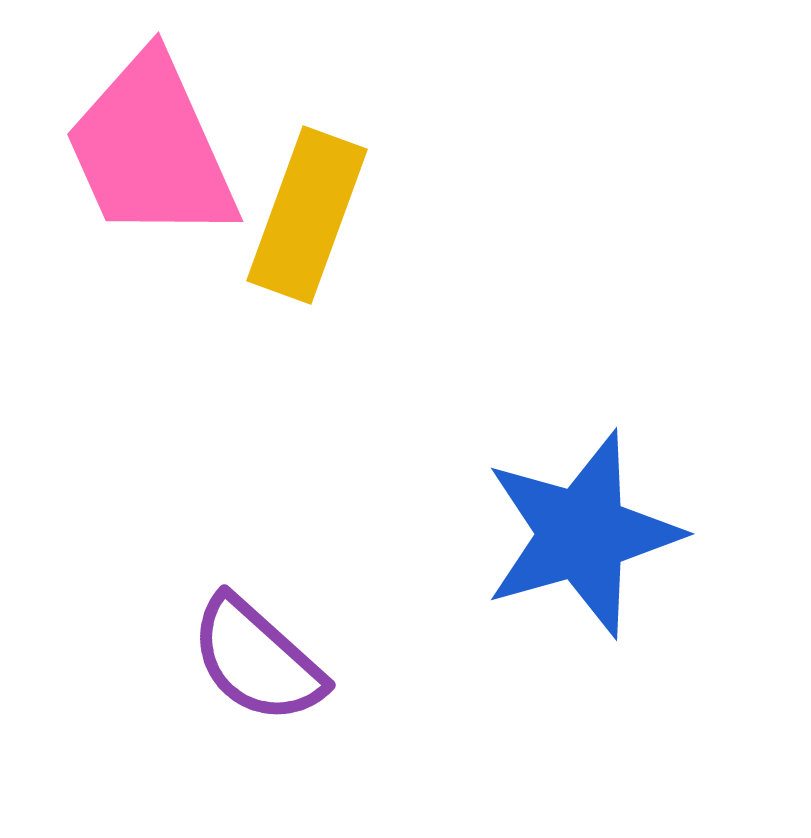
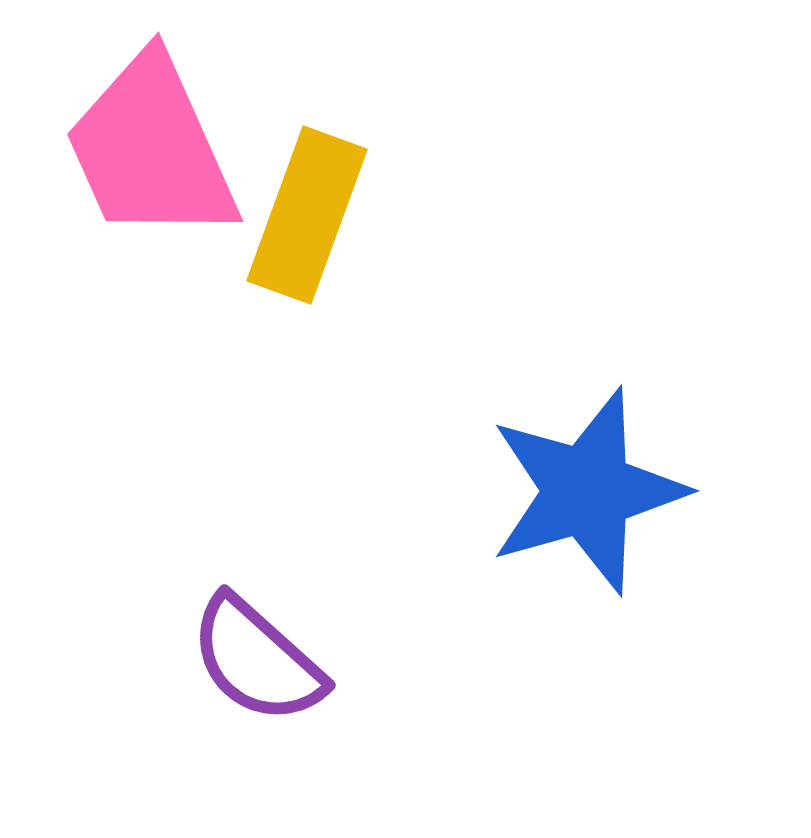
blue star: moved 5 px right, 43 px up
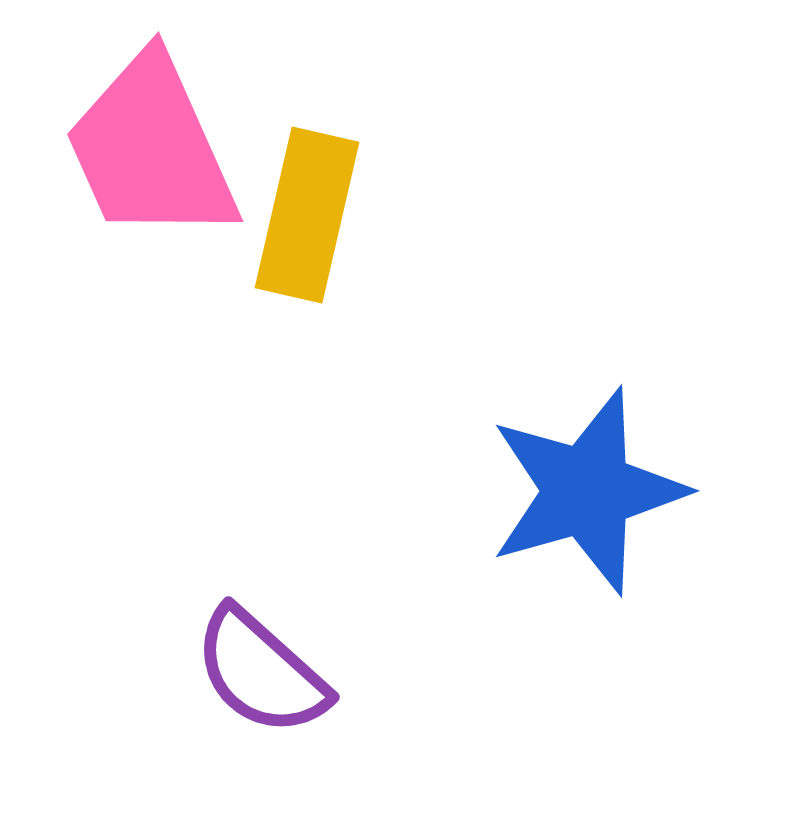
yellow rectangle: rotated 7 degrees counterclockwise
purple semicircle: moved 4 px right, 12 px down
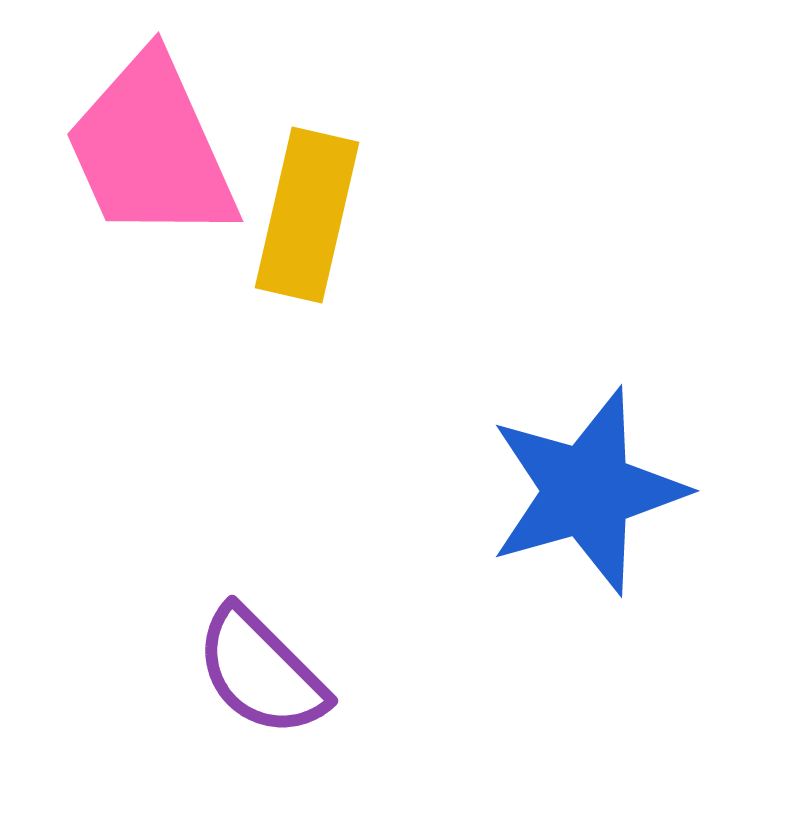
purple semicircle: rotated 3 degrees clockwise
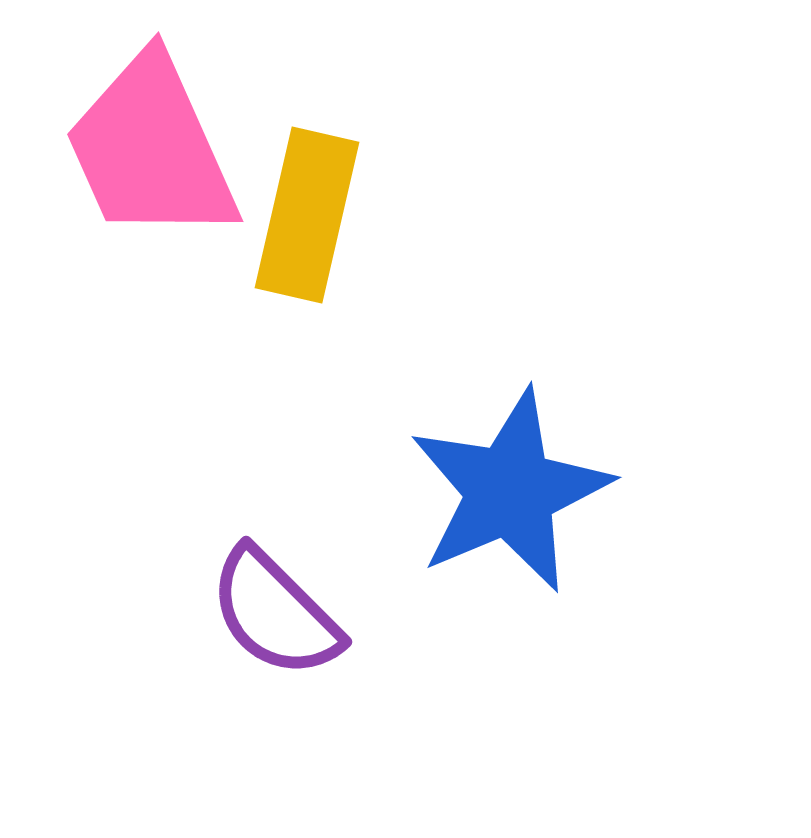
blue star: moved 77 px left; rotated 7 degrees counterclockwise
purple semicircle: moved 14 px right, 59 px up
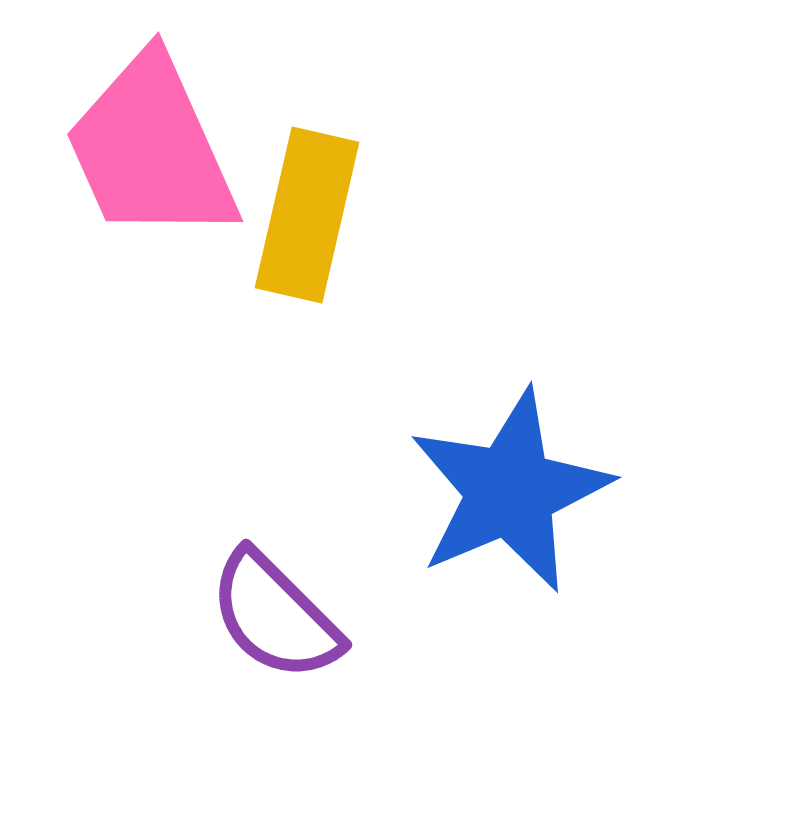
purple semicircle: moved 3 px down
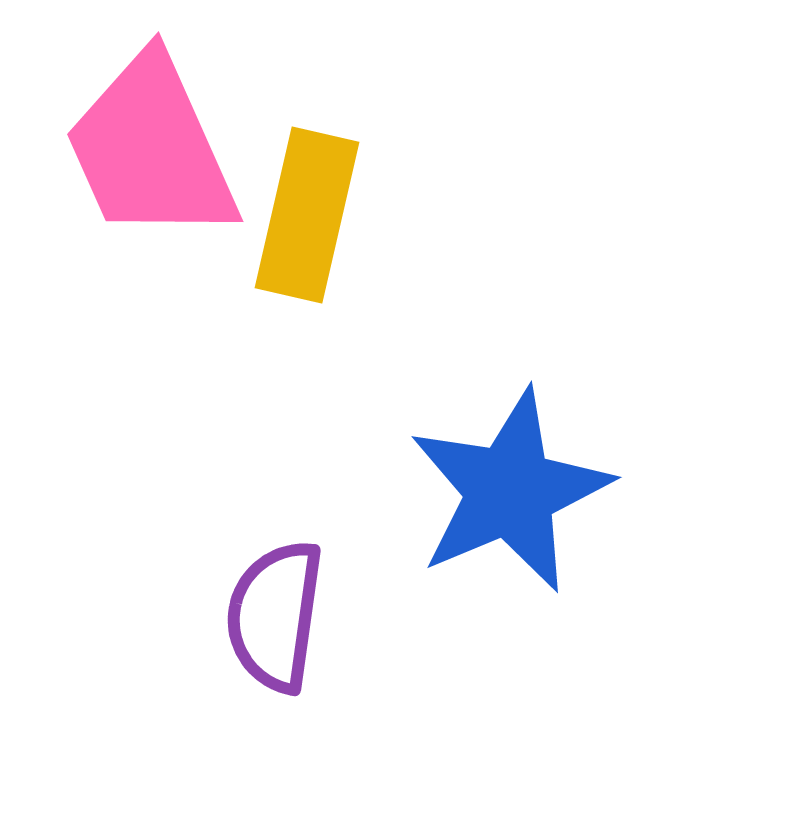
purple semicircle: rotated 53 degrees clockwise
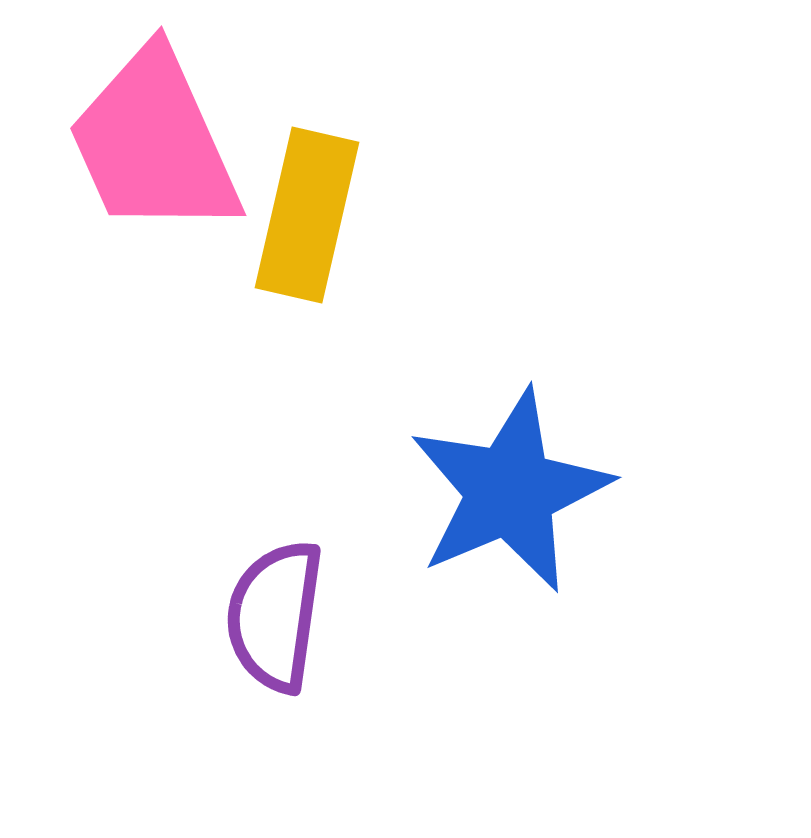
pink trapezoid: moved 3 px right, 6 px up
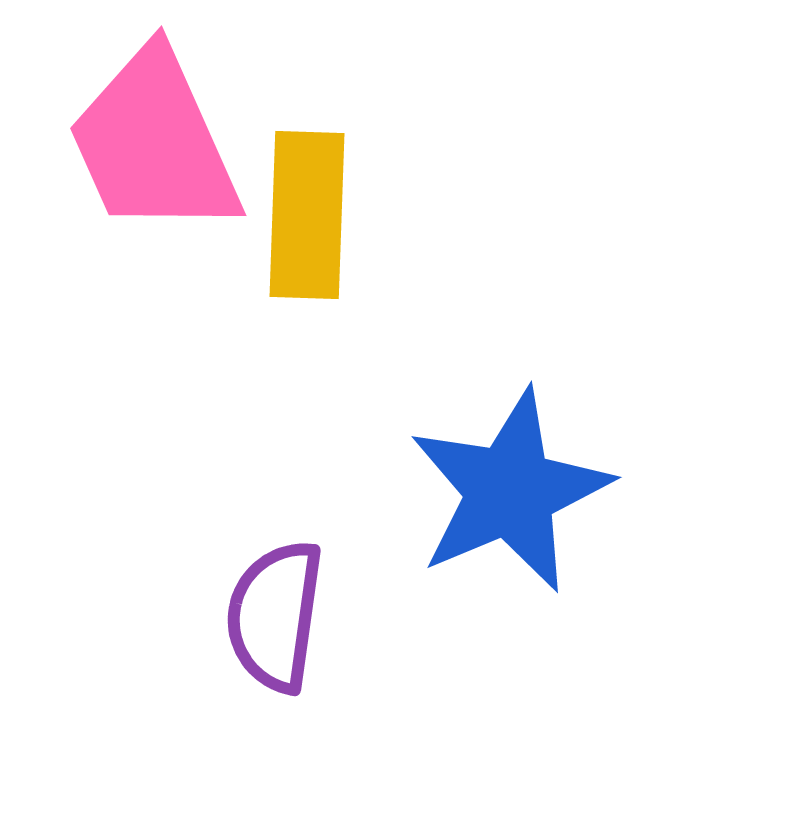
yellow rectangle: rotated 11 degrees counterclockwise
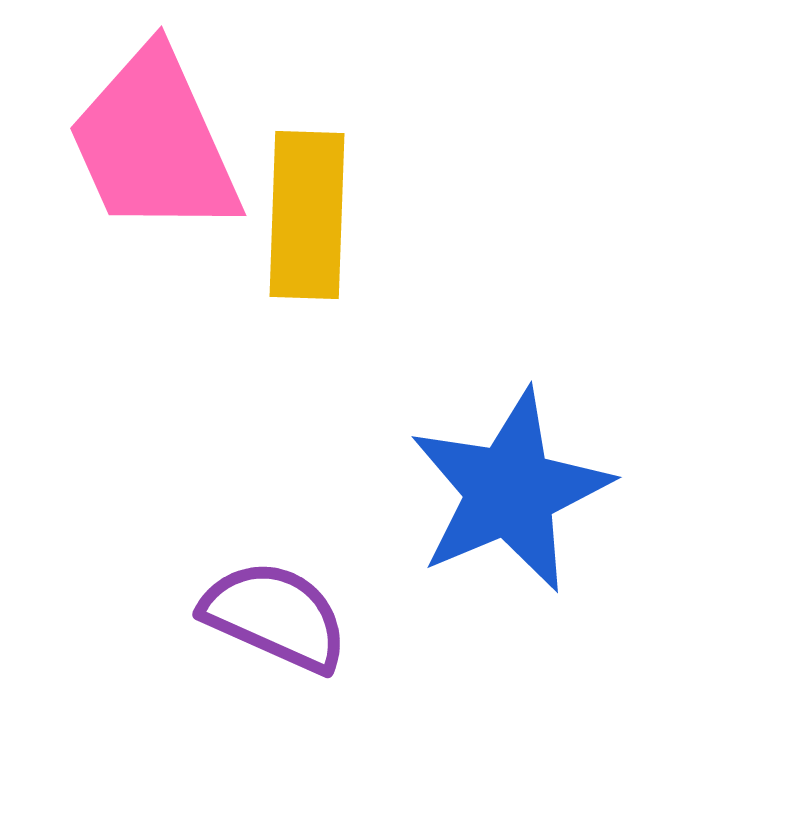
purple semicircle: rotated 106 degrees clockwise
